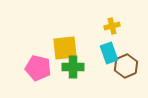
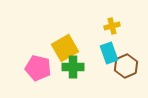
yellow square: rotated 24 degrees counterclockwise
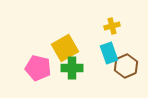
green cross: moved 1 px left, 1 px down
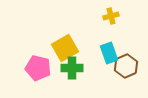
yellow cross: moved 1 px left, 10 px up
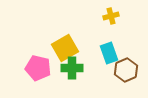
brown hexagon: moved 4 px down
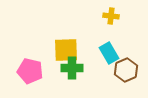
yellow cross: rotated 21 degrees clockwise
yellow square: moved 1 px right, 2 px down; rotated 28 degrees clockwise
cyan rectangle: rotated 10 degrees counterclockwise
pink pentagon: moved 8 px left, 3 px down
